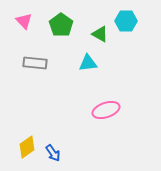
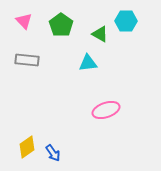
gray rectangle: moved 8 px left, 3 px up
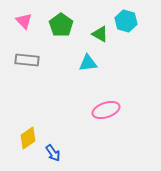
cyan hexagon: rotated 15 degrees clockwise
yellow diamond: moved 1 px right, 9 px up
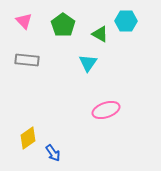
cyan hexagon: rotated 15 degrees counterclockwise
green pentagon: moved 2 px right
cyan triangle: rotated 48 degrees counterclockwise
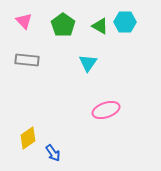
cyan hexagon: moved 1 px left, 1 px down
green triangle: moved 8 px up
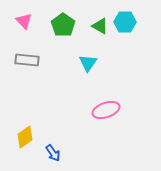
yellow diamond: moved 3 px left, 1 px up
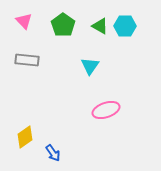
cyan hexagon: moved 4 px down
cyan triangle: moved 2 px right, 3 px down
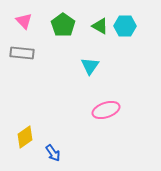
gray rectangle: moved 5 px left, 7 px up
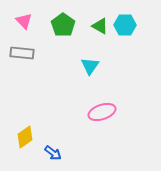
cyan hexagon: moved 1 px up
pink ellipse: moved 4 px left, 2 px down
blue arrow: rotated 18 degrees counterclockwise
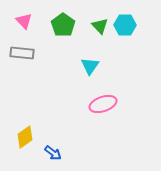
green triangle: rotated 18 degrees clockwise
pink ellipse: moved 1 px right, 8 px up
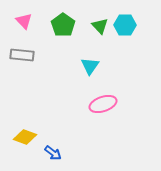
gray rectangle: moved 2 px down
yellow diamond: rotated 55 degrees clockwise
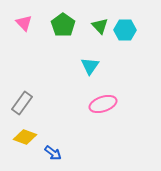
pink triangle: moved 2 px down
cyan hexagon: moved 5 px down
gray rectangle: moved 48 px down; rotated 60 degrees counterclockwise
